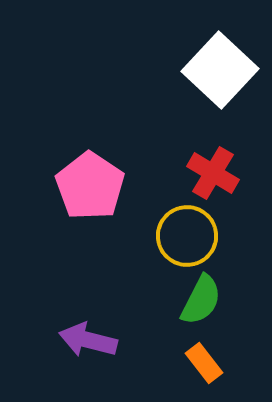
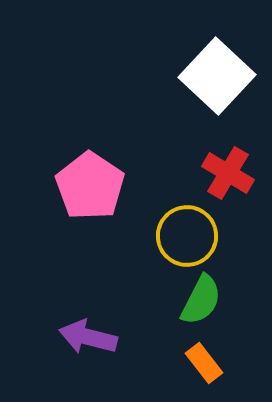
white square: moved 3 px left, 6 px down
red cross: moved 15 px right
purple arrow: moved 3 px up
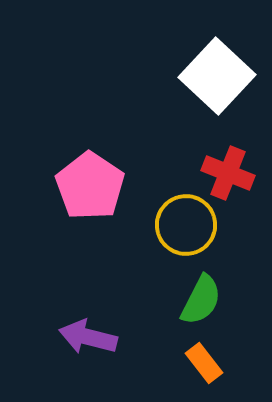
red cross: rotated 9 degrees counterclockwise
yellow circle: moved 1 px left, 11 px up
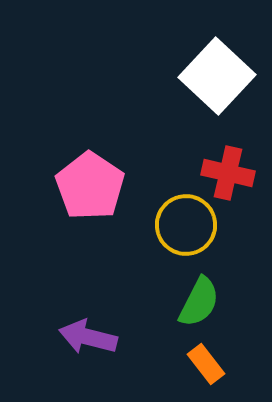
red cross: rotated 9 degrees counterclockwise
green semicircle: moved 2 px left, 2 px down
orange rectangle: moved 2 px right, 1 px down
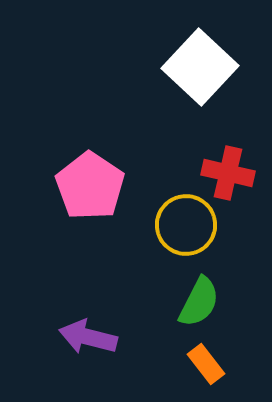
white square: moved 17 px left, 9 px up
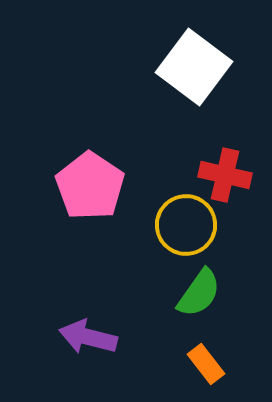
white square: moved 6 px left; rotated 6 degrees counterclockwise
red cross: moved 3 px left, 2 px down
green semicircle: moved 9 px up; rotated 8 degrees clockwise
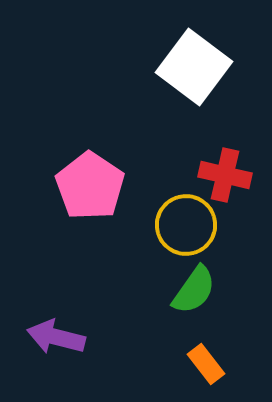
green semicircle: moved 5 px left, 3 px up
purple arrow: moved 32 px left
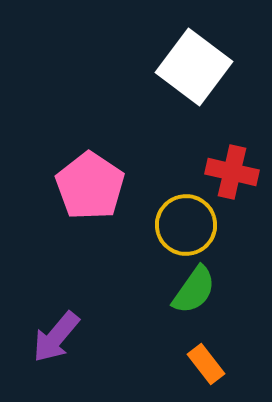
red cross: moved 7 px right, 3 px up
purple arrow: rotated 64 degrees counterclockwise
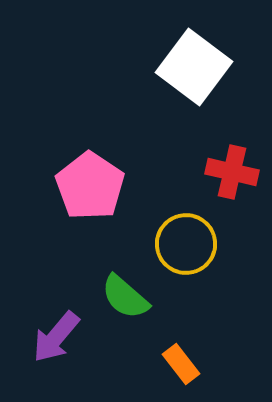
yellow circle: moved 19 px down
green semicircle: moved 69 px left, 7 px down; rotated 96 degrees clockwise
orange rectangle: moved 25 px left
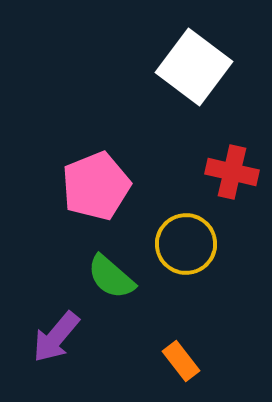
pink pentagon: moved 6 px right; rotated 16 degrees clockwise
green semicircle: moved 14 px left, 20 px up
orange rectangle: moved 3 px up
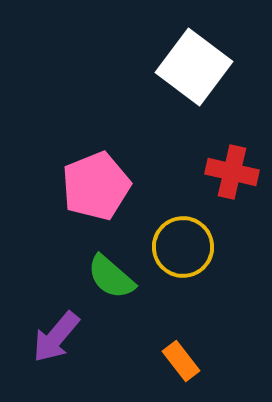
yellow circle: moved 3 px left, 3 px down
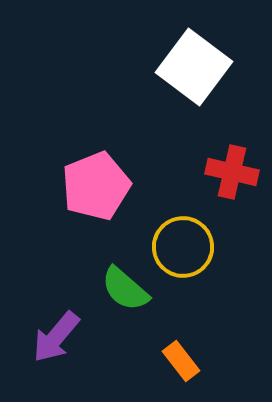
green semicircle: moved 14 px right, 12 px down
